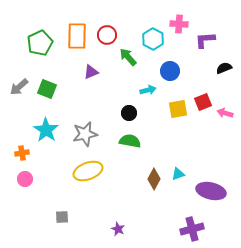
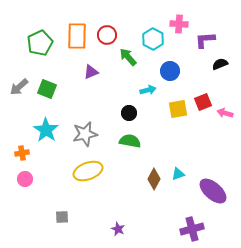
black semicircle: moved 4 px left, 4 px up
purple ellipse: moved 2 px right; rotated 28 degrees clockwise
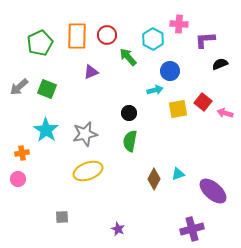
cyan arrow: moved 7 px right
red square: rotated 30 degrees counterclockwise
green semicircle: rotated 90 degrees counterclockwise
pink circle: moved 7 px left
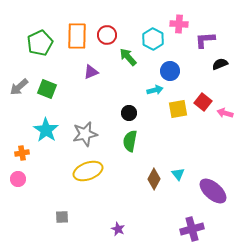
cyan triangle: rotated 48 degrees counterclockwise
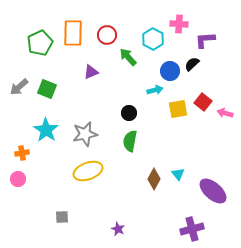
orange rectangle: moved 4 px left, 3 px up
black semicircle: moved 28 px left; rotated 21 degrees counterclockwise
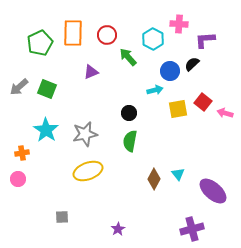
purple star: rotated 16 degrees clockwise
